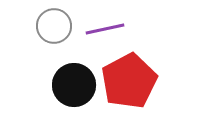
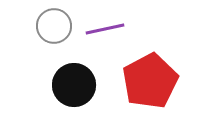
red pentagon: moved 21 px right
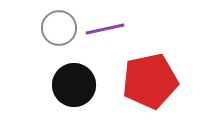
gray circle: moved 5 px right, 2 px down
red pentagon: rotated 16 degrees clockwise
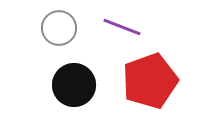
purple line: moved 17 px right, 2 px up; rotated 33 degrees clockwise
red pentagon: rotated 8 degrees counterclockwise
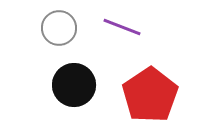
red pentagon: moved 14 px down; rotated 14 degrees counterclockwise
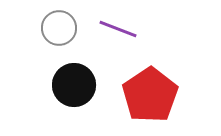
purple line: moved 4 px left, 2 px down
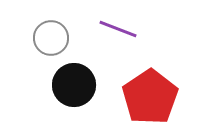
gray circle: moved 8 px left, 10 px down
red pentagon: moved 2 px down
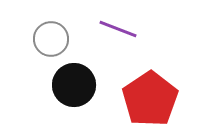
gray circle: moved 1 px down
red pentagon: moved 2 px down
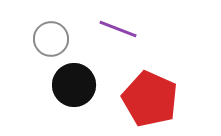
red pentagon: rotated 14 degrees counterclockwise
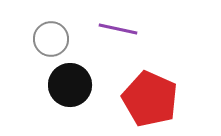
purple line: rotated 9 degrees counterclockwise
black circle: moved 4 px left
